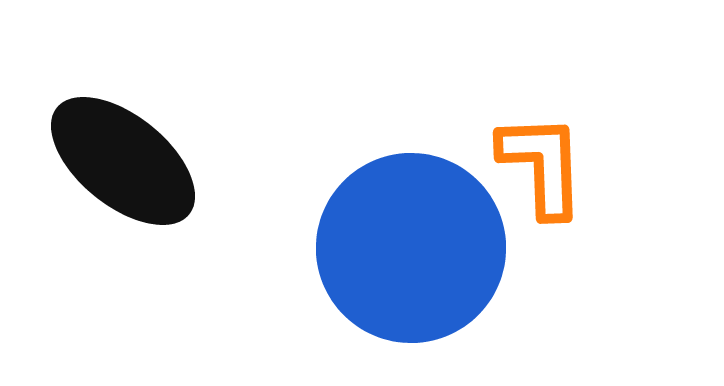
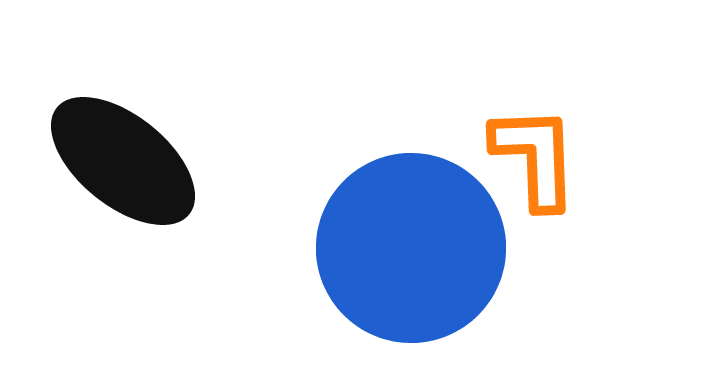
orange L-shape: moved 7 px left, 8 px up
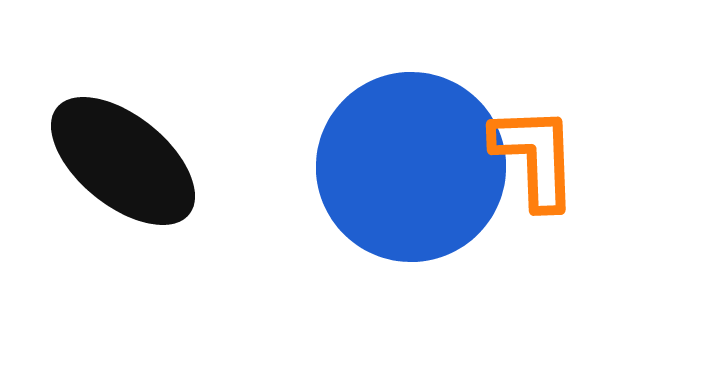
blue circle: moved 81 px up
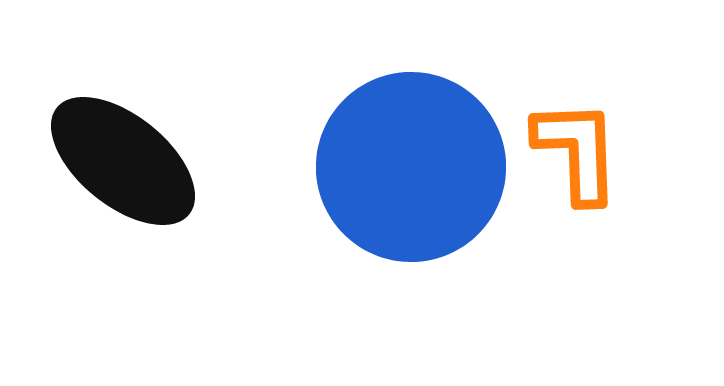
orange L-shape: moved 42 px right, 6 px up
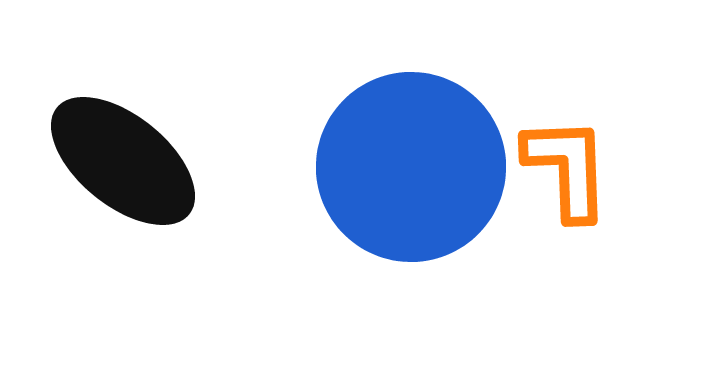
orange L-shape: moved 10 px left, 17 px down
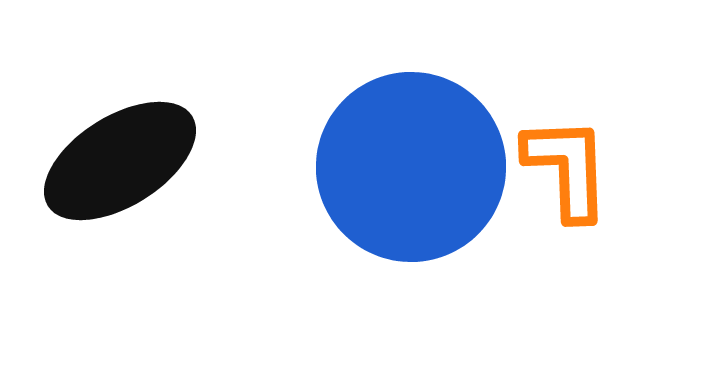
black ellipse: moved 3 px left; rotated 71 degrees counterclockwise
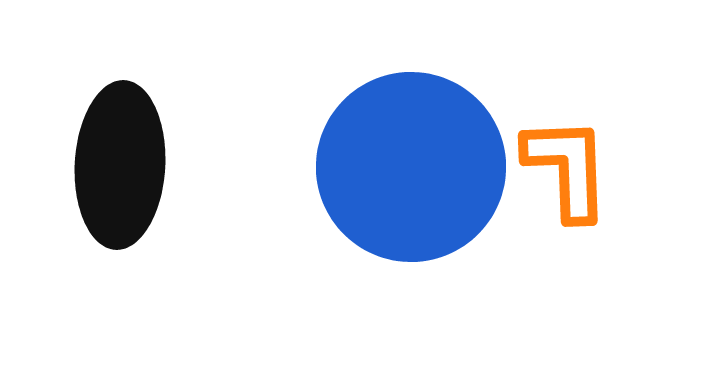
black ellipse: moved 4 px down; rotated 55 degrees counterclockwise
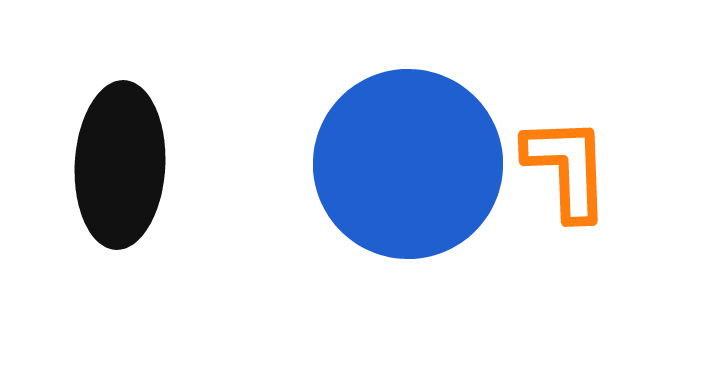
blue circle: moved 3 px left, 3 px up
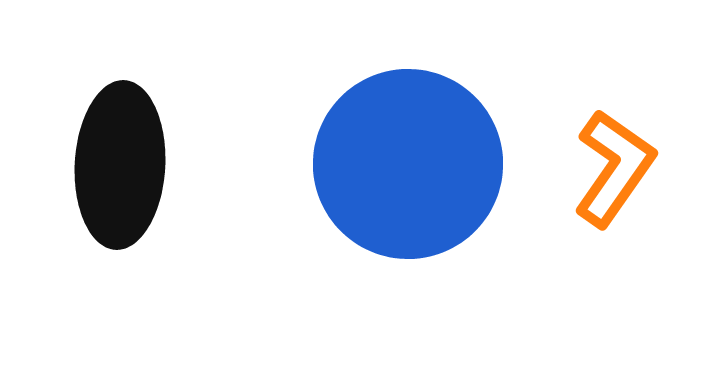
orange L-shape: moved 47 px right; rotated 37 degrees clockwise
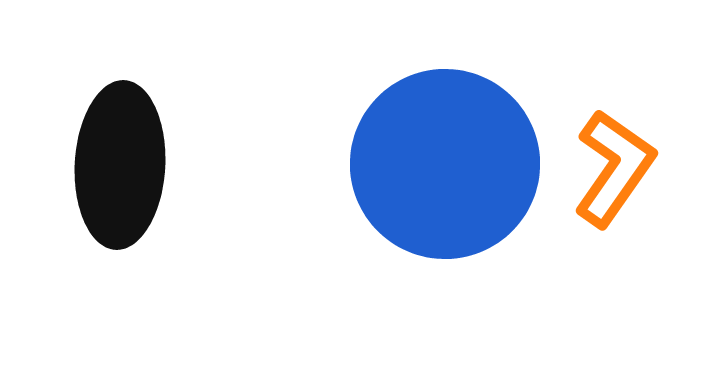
blue circle: moved 37 px right
